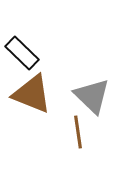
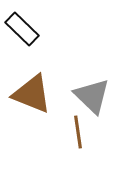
black rectangle: moved 24 px up
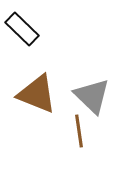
brown triangle: moved 5 px right
brown line: moved 1 px right, 1 px up
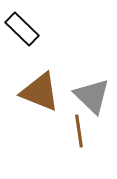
brown triangle: moved 3 px right, 2 px up
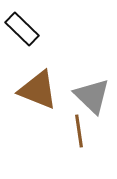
brown triangle: moved 2 px left, 2 px up
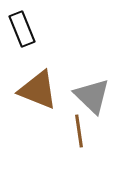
black rectangle: rotated 24 degrees clockwise
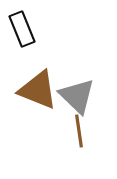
gray triangle: moved 15 px left
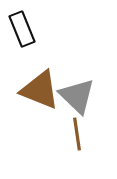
brown triangle: moved 2 px right
brown line: moved 2 px left, 3 px down
